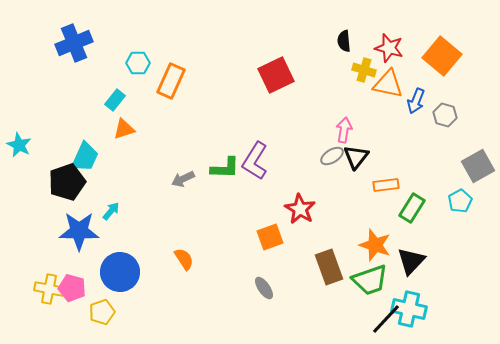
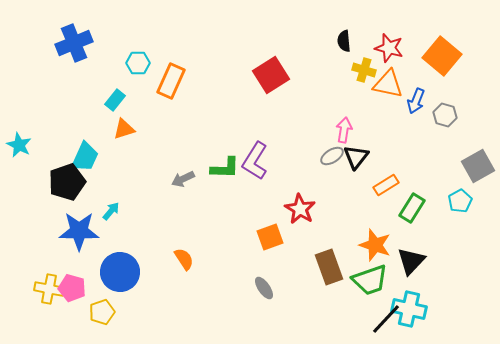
red square at (276, 75): moved 5 px left; rotated 6 degrees counterclockwise
orange rectangle at (386, 185): rotated 25 degrees counterclockwise
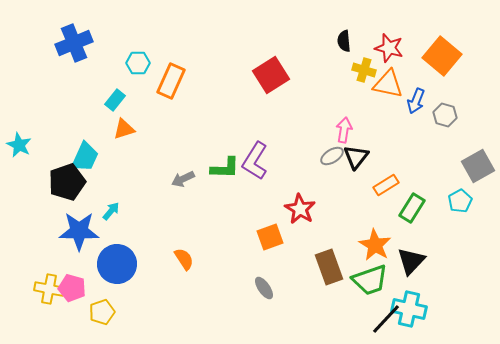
orange star at (375, 245): rotated 12 degrees clockwise
blue circle at (120, 272): moved 3 px left, 8 px up
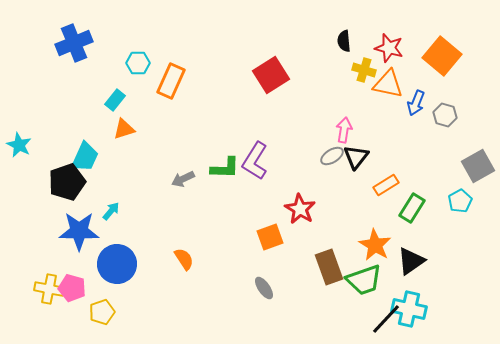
blue arrow at (416, 101): moved 2 px down
black triangle at (411, 261): rotated 12 degrees clockwise
green trapezoid at (370, 280): moved 6 px left
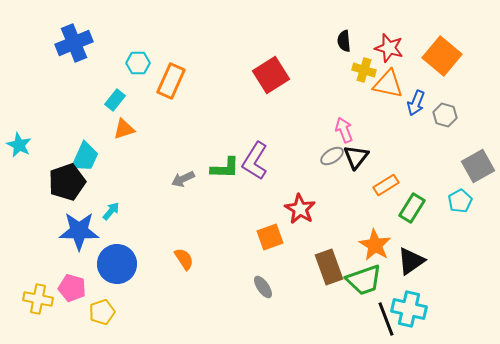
pink arrow at (344, 130): rotated 30 degrees counterclockwise
gray ellipse at (264, 288): moved 1 px left, 1 px up
yellow cross at (49, 289): moved 11 px left, 10 px down
black line at (386, 319): rotated 64 degrees counterclockwise
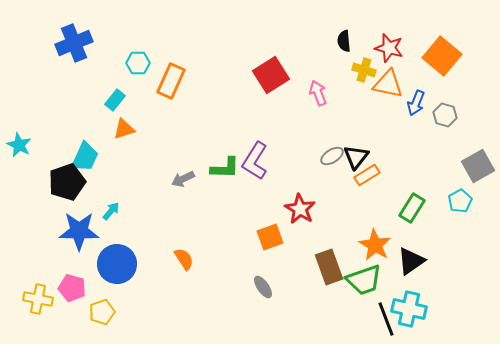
pink arrow at (344, 130): moved 26 px left, 37 px up
orange rectangle at (386, 185): moved 19 px left, 10 px up
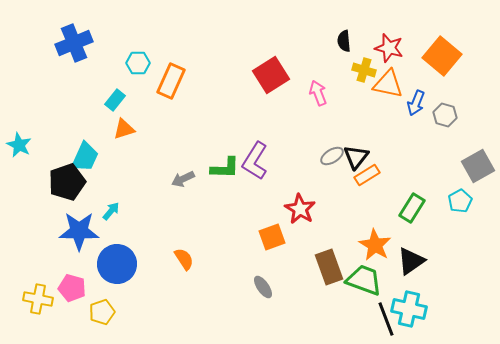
orange square at (270, 237): moved 2 px right
green trapezoid at (364, 280): rotated 141 degrees counterclockwise
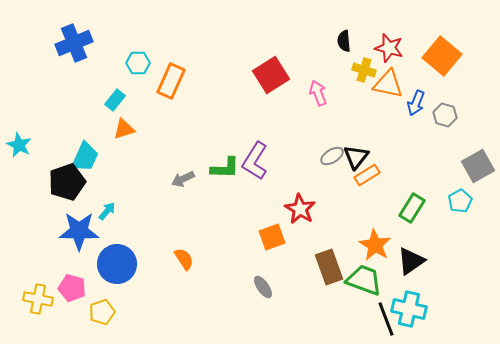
cyan arrow at (111, 211): moved 4 px left
